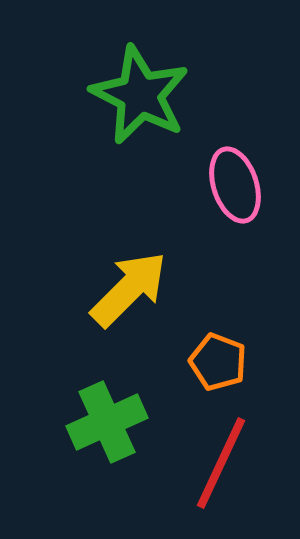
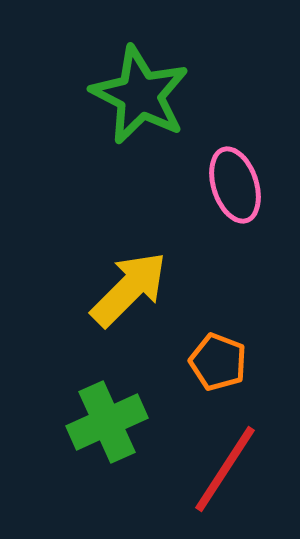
red line: moved 4 px right, 6 px down; rotated 8 degrees clockwise
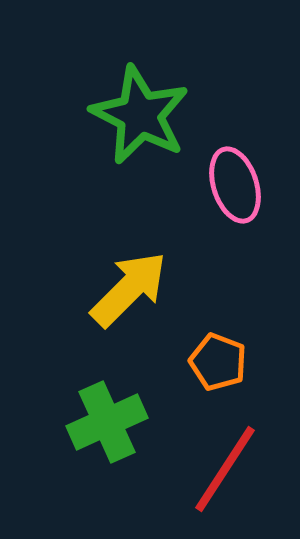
green star: moved 20 px down
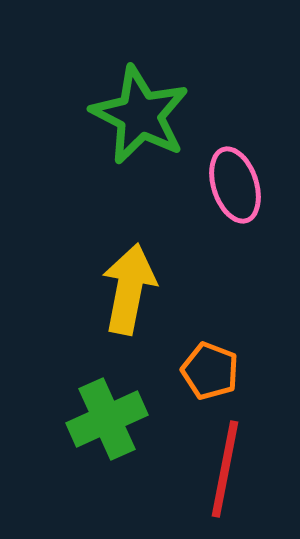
yellow arrow: rotated 34 degrees counterclockwise
orange pentagon: moved 8 px left, 9 px down
green cross: moved 3 px up
red line: rotated 22 degrees counterclockwise
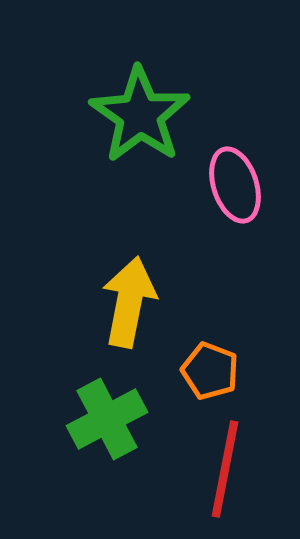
green star: rotated 8 degrees clockwise
yellow arrow: moved 13 px down
green cross: rotated 4 degrees counterclockwise
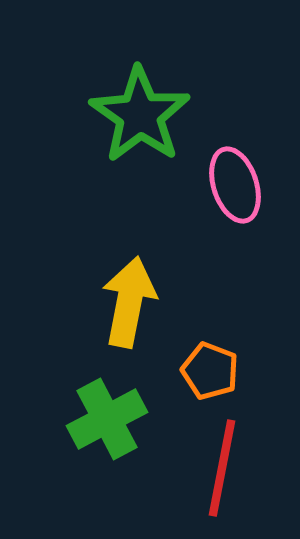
red line: moved 3 px left, 1 px up
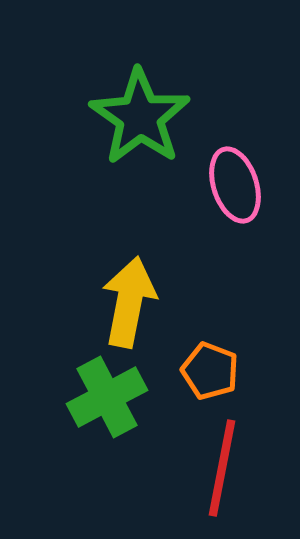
green star: moved 2 px down
green cross: moved 22 px up
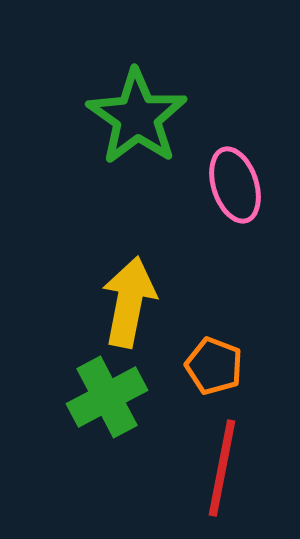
green star: moved 3 px left
orange pentagon: moved 4 px right, 5 px up
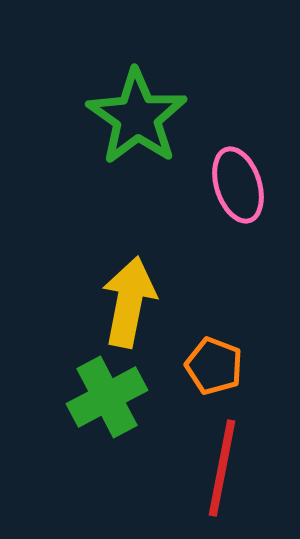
pink ellipse: moved 3 px right
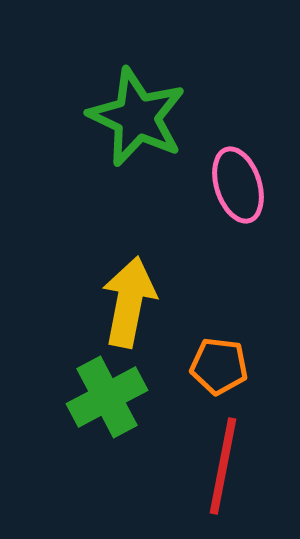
green star: rotated 10 degrees counterclockwise
orange pentagon: moved 5 px right; rotated 14 degrees counterclockwise
red line: moved 1 px right, 2 px up
